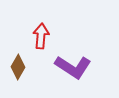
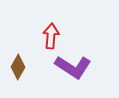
red arrow: moved 10 px right
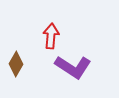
brown diamond: moved 2 px left, 3 px up
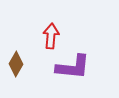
purple L-shape: rotated 27 degrees counterclockwise
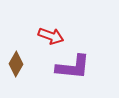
red arrow: rotated 105 degrees clockwise
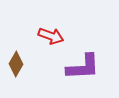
purple L-shape: moved 10 px right; rotated 9 degrees counterclockwise
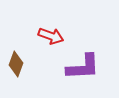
brown diamond: rotated 10 degrees counterclockwise
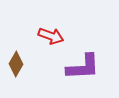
brown diamond: rotated 10 degrees clockwise
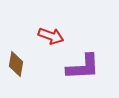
brown diamond: rotated 20 degrees counterclockwise
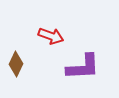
brown diamond: rotated 15 degrees clockwise
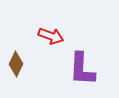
purple L-shape: moved 1 px left, 2 px down; rotated 96 degrees clockwise
